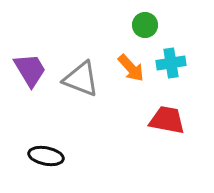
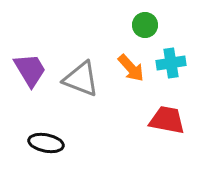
black ellipse: moved 13 px up
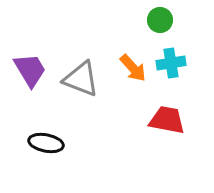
green circle: moved 15 px right, 5 px up
orange arrow: moved 2 px right
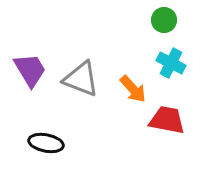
green circle: moved 4 px right
cyan cross: rotated 36 degrees clockwise
orange arrow: moved 21 px down
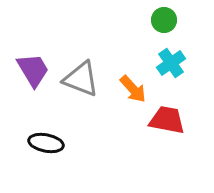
cyan cross: rotated 28 degrees clockwise
purple trapezoid: moved 3 px right
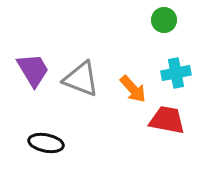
cyan cross: moved 5 px right, 10 px down; rotated 24 degrees clockwise
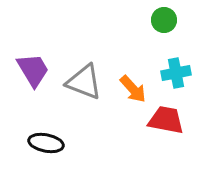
gray triangle: moved 3 px right, 3 px down
red trapezoid: moved 1 px left
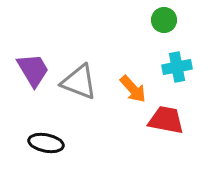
cyan cross: moved 1 px right, 6 px up
gray triangle: moved 5 px left
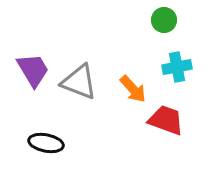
red trapezoid: rotated 9 degrees clockwise
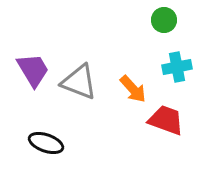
black ellipse: rotated 8 degrees clockwise
